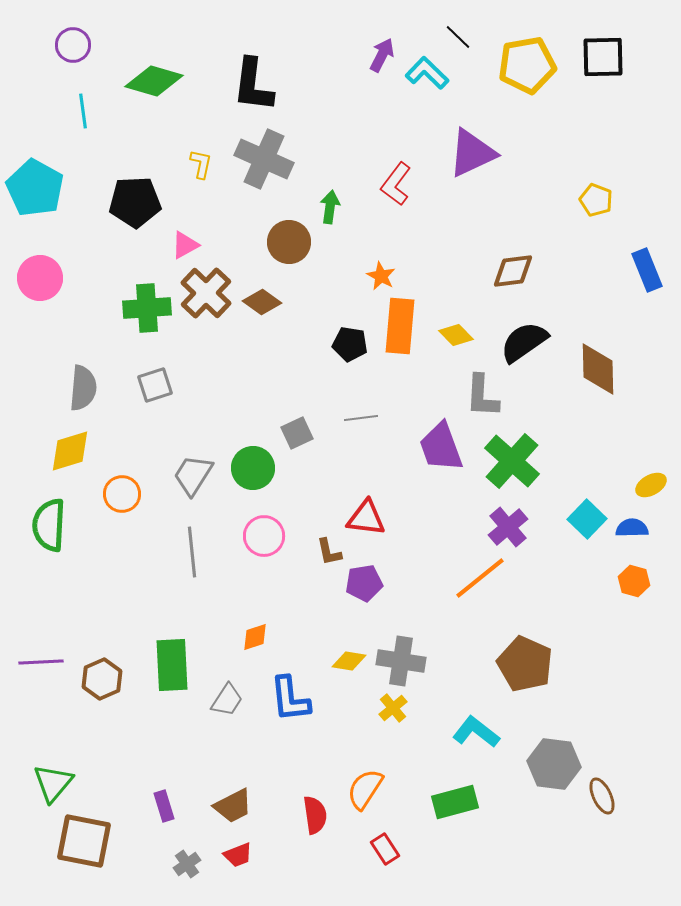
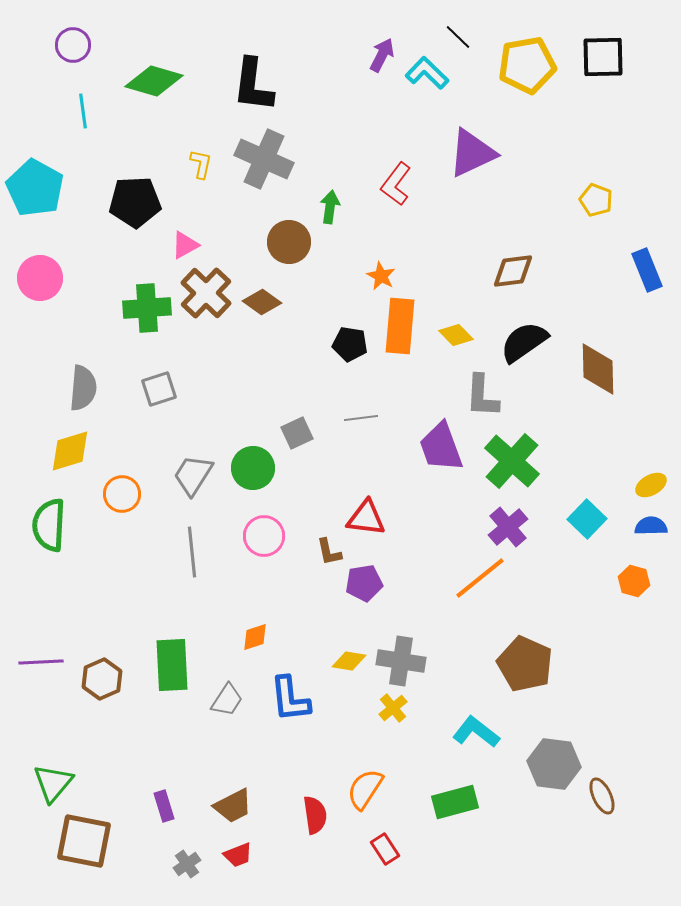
gray square at (155, 385): moved 4 px right, 4 px down
blue semicircle at (632, 528): moved 19 px right, 2 px up
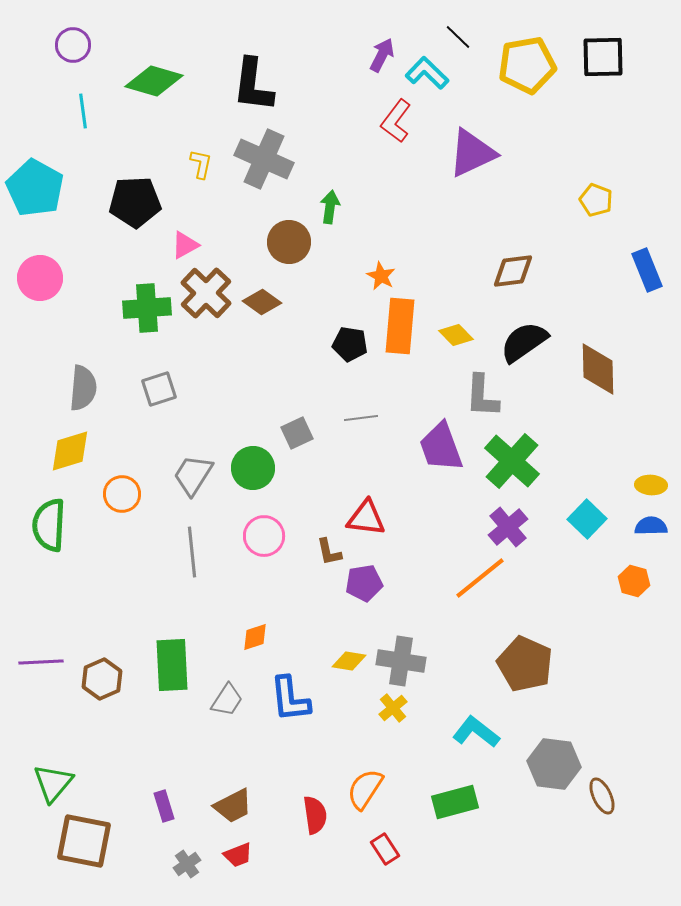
red L-shape at (396, 184): moved 63 px up
yellow ellipse at (651, 485): rotated 32 degrees clockwise
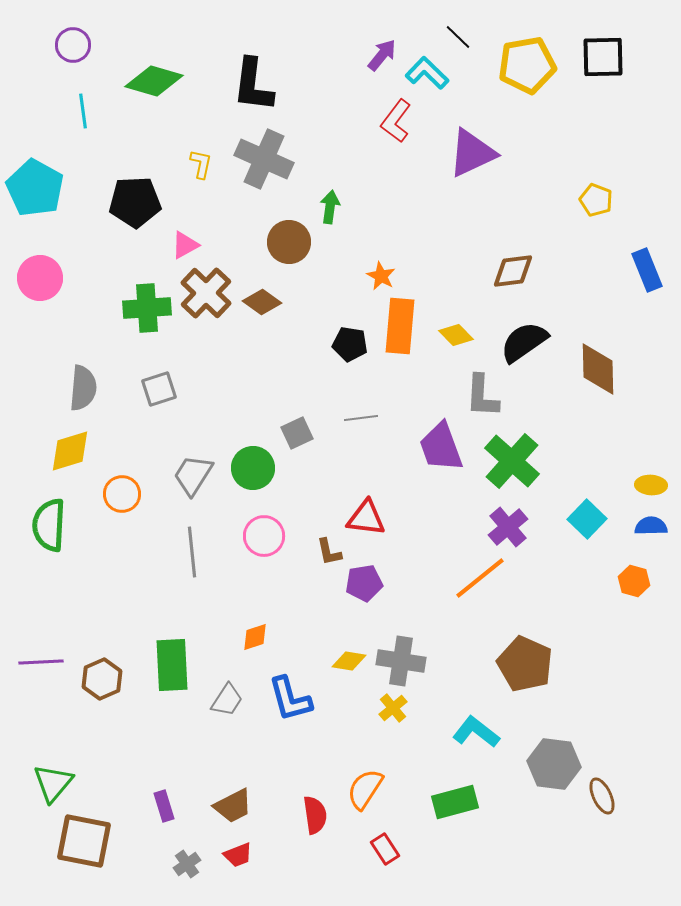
purple arrow at (382, 55): rotated 12 degrees clockwise
blue L-shape at (290, 699): rotated 9 degrees counterclockwise
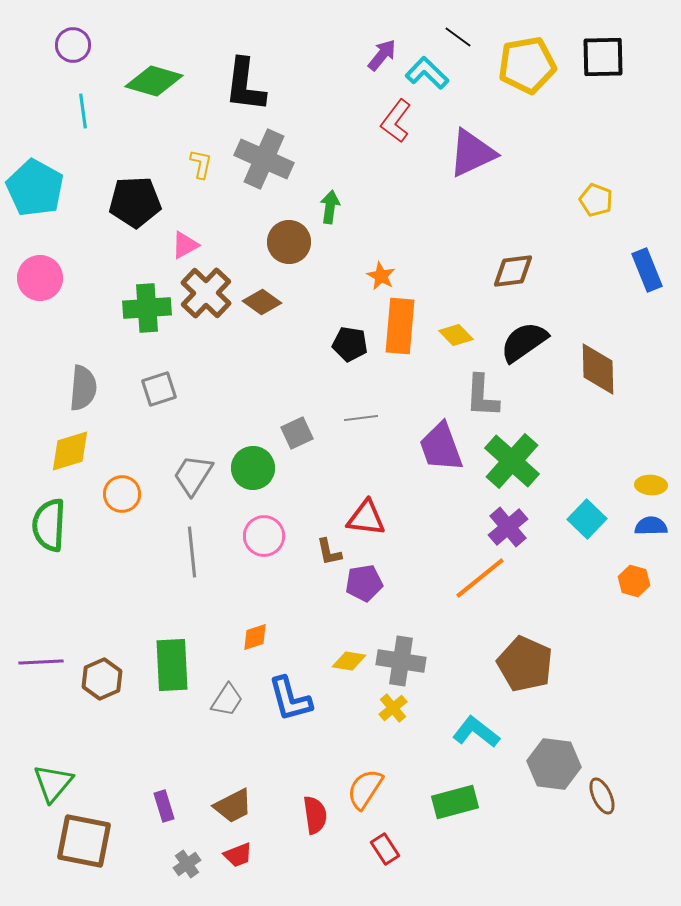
black line at (458, 37): rotated 8 degrees counterclockwise
black L-shape at (253, 85): moved 8 px left
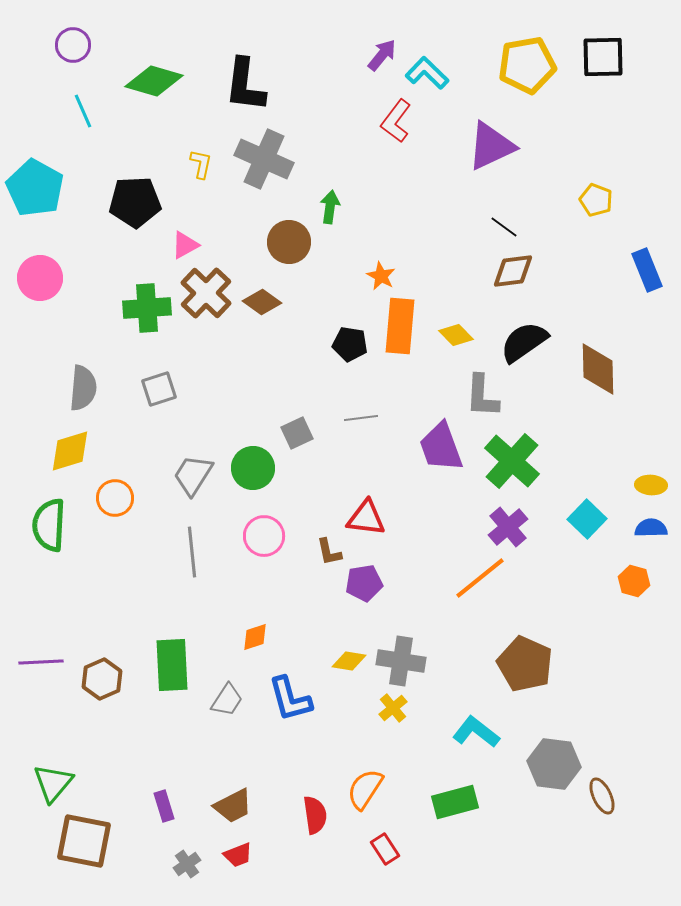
black line at (458, 37): moved 46 px right, 190 px down
cyan line at (83, 111): rotated 16 degrees counterclockwise
purple triangle at (472, 153): moved 19 px right, 7 px up
orange circle at (122, 494): moved 7 px left, 4 px down
blue semicircle at (651, 526): moved 2 px down
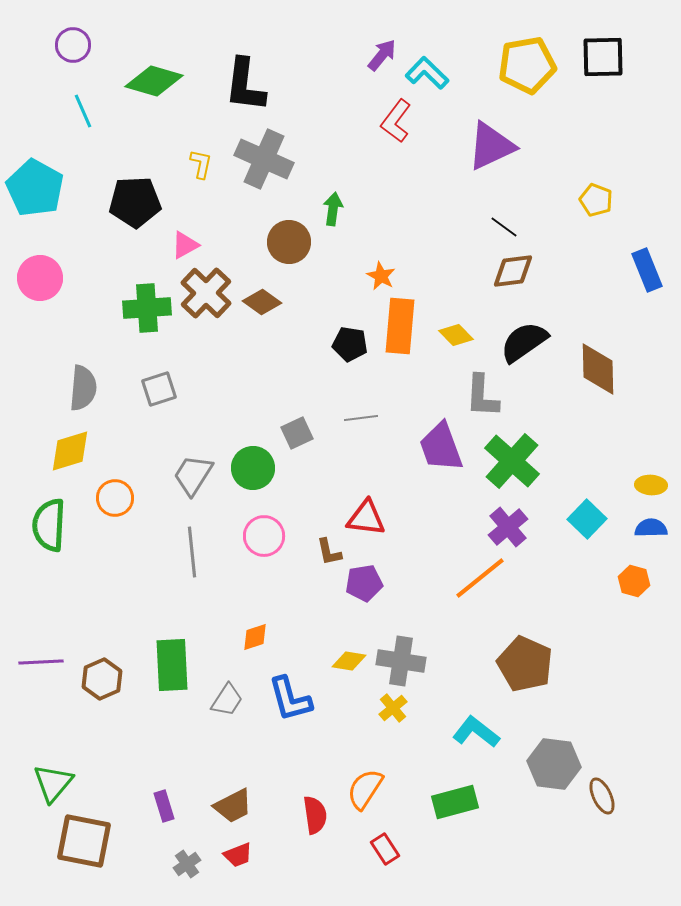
green arrow at (330, 207): moved 3 px right, 2 px down
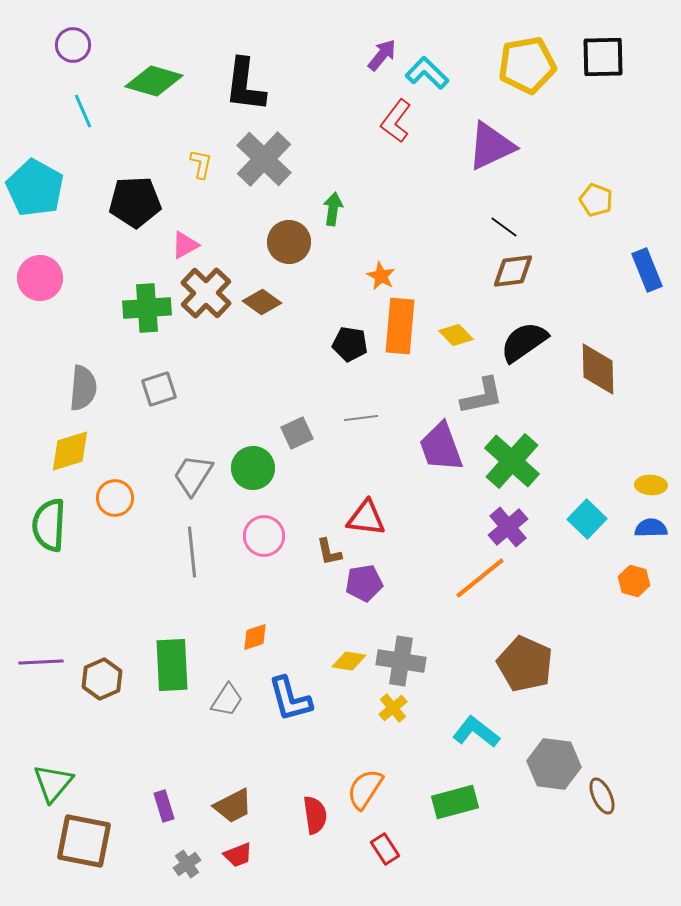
gray cross at (264, 159): rotated 20 degrees clockwise
gray L-shape at (482, 396): rotated 105 degrees counterclockwise
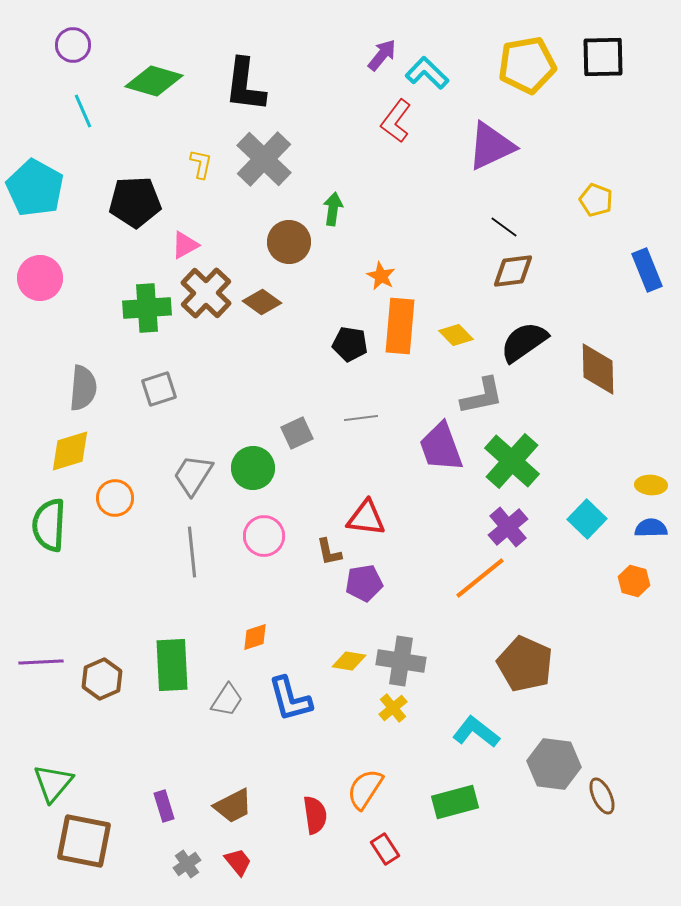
red trapezoid at (238, 855): moved 7 px down; rotated 108 degrees counterclockwise
